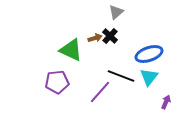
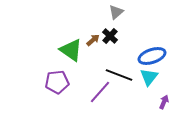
brown arrow: moved 2 px left, 2 px down; rotated 24 degrees counterclockwise
green triangle: rotated 10 degrees clockwise
blue ellipse: moved 3 px right, 2 px down
black line: moved 2 px left, 1 px up
purple arrow: moved 2 px left
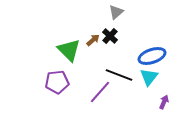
green triangle: moved 2 px left; rotated 10 degrees clockwise
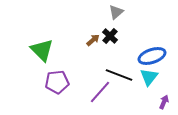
green triangle: moved 27 px left
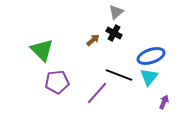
black cross: moved 4 px right, 3 px up; rotated 14 degrees counterclockwise
blue ellipse: moved 1 px left
purple line: moved 3 px left, 1 px down
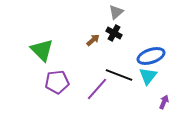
cyan triangle: moved 1 px left, 1 px up
purple line: moved 4 px up
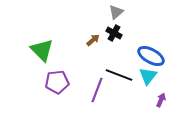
blue ellipse: rotated 48 degrees clockwise
purple line: moved 1 px down; rotated 20 degrees counterclockwise
purple arrow: moved 3 px left, 2 px up
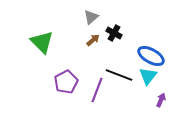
gray triangle: moved 25 px left, 5 px down
green triangle: moved 8 px up
purple pentagon: moved 9 px right; rotated 20 degrees counterclockwise
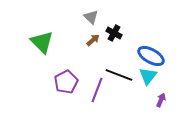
gray triangle: rotated 35 degrees counterclockwise
